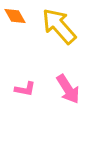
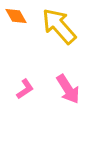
orange diamond: moved 1 px right
pink L-shape: rotated 45 degrees counterclockwise
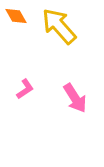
pink arrow: moved 7 px right, 9 px down
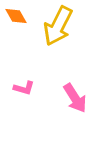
yellow arrow: moved 1 px left; rotated 111 degrees counterclockwise
pink L-shape: moved 1 px left, 1 px up; rotated 50 degrees clockwise
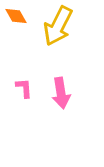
pink L-shape: rotated 110 degrees counterclockwise
pink arrow: moved 14 px left, 5 px up; rotated 24 degrees clockwise
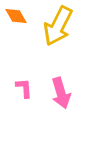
pink arrow: rotated 8 degrees counterclockwise
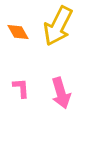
orange diamond: moved 2 px right, 16 px down
pink L-shape: moved 3 px left
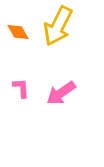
pink arrow: rotated 72 degrees clockwise
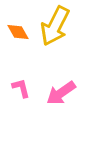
yellow arrow: moved 3 px left
pink L-shape: rotated 10 degrees counterclockwise
